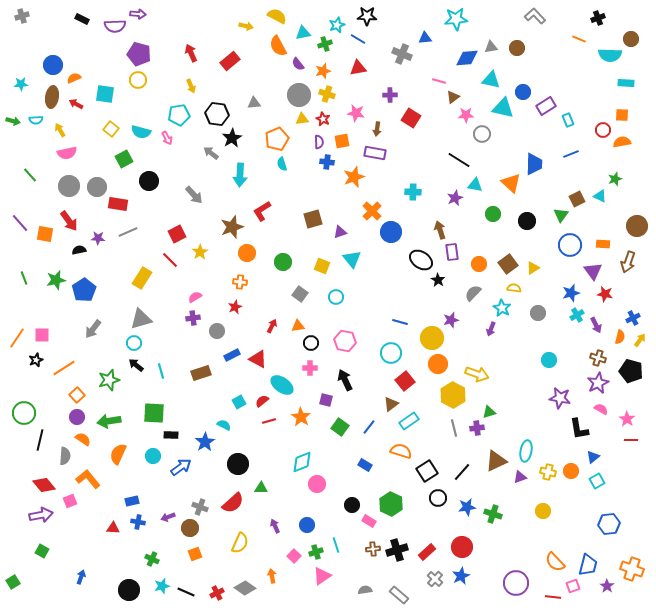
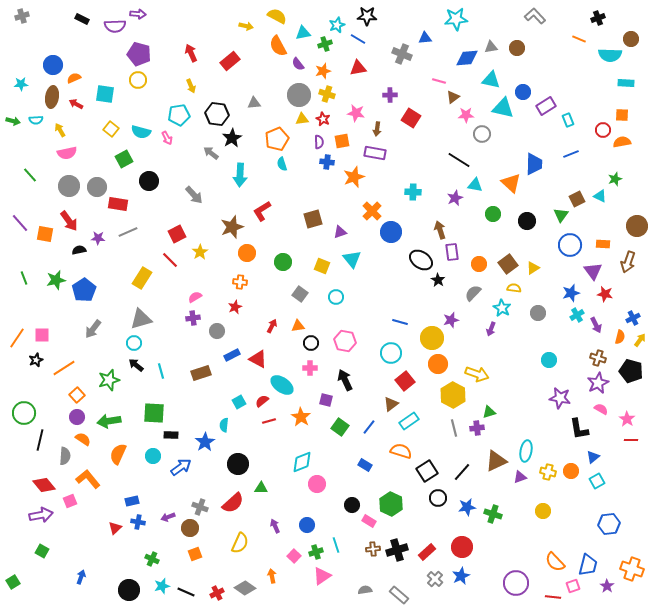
cyan semicircle at (224, 425): rotated 112 degrees counterclockwise
red triangle at (113, 528): moved 2 px right; rotated 48 degrees counterclockwise
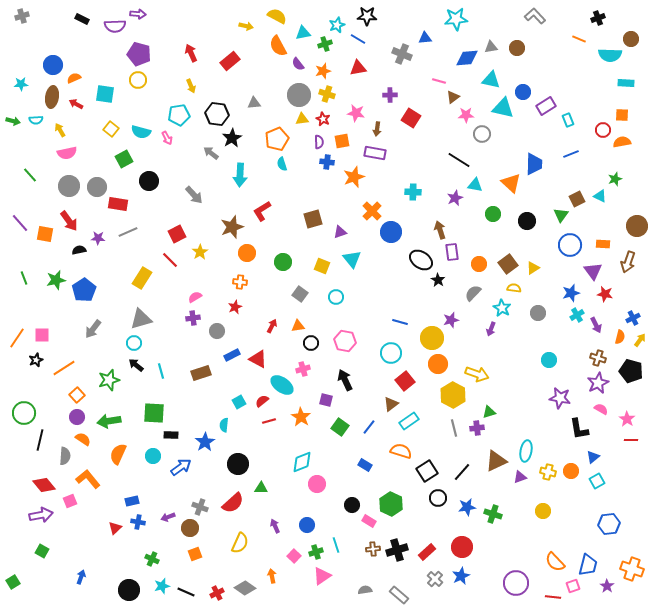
pink cross at (310, 368): moved 7 px left, 1 px down; rotated 16 degrees counterclockwise
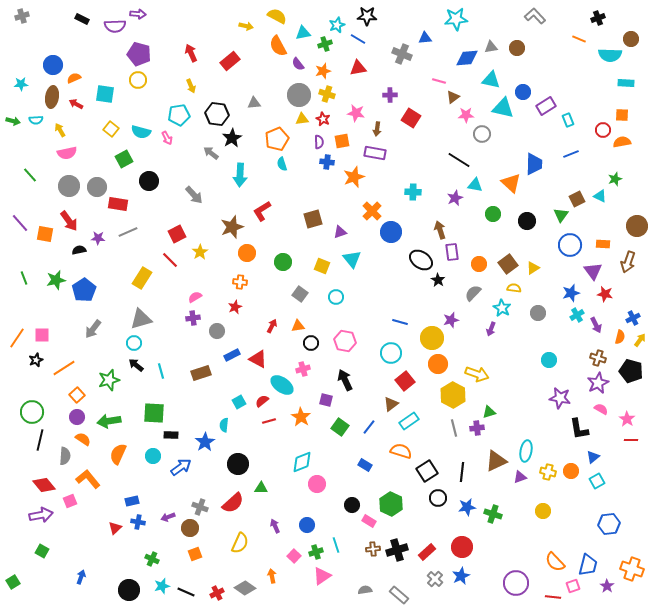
green circle at (24, 413): moved 8 px right, 1 px up
black line at (462, 472): rotated 36 degrees counterclockwise
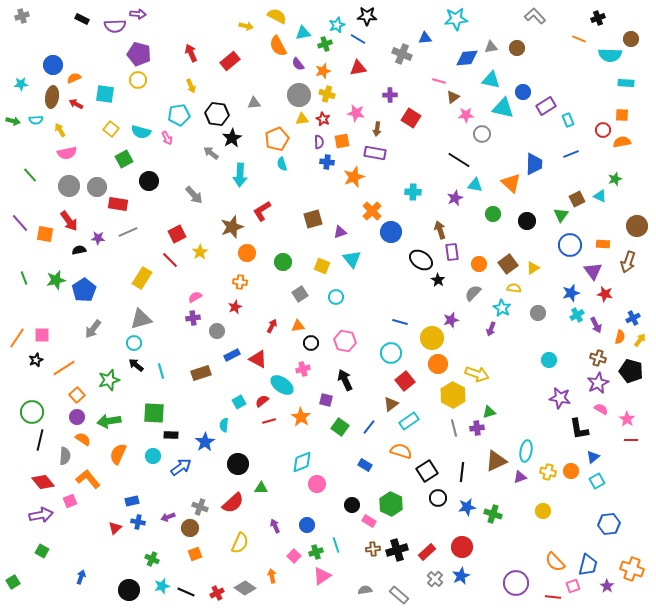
gray square at (300, 294): rotated 21 degrees clockwise
red diamond at (44, 485): moved 1 px left, 3 px up
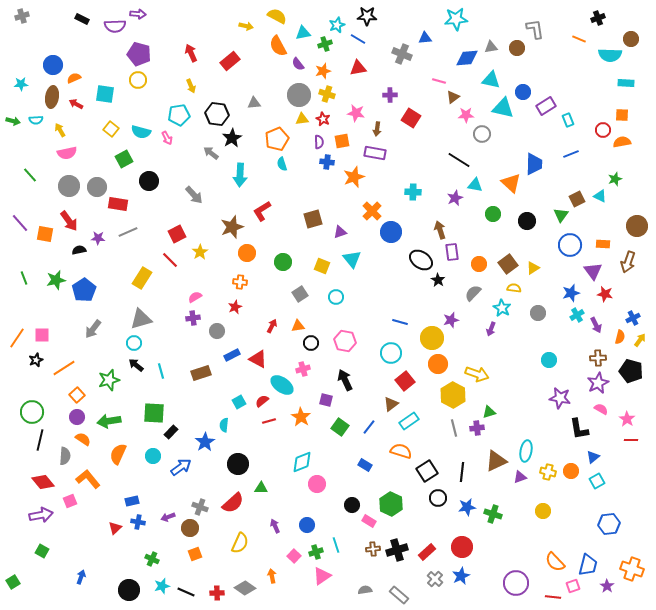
gray L-shape at (535, 16): moved 13 px down; rotated 35 degrees clockwise
brown cross at (598, 358): rotated 21 degrees counterclockwise
black rectangle at (171, 435): moved 3 px up; rotated 48 degrees counterclockwise
red cross at (217, 593): rotated 24 degrees clockwise
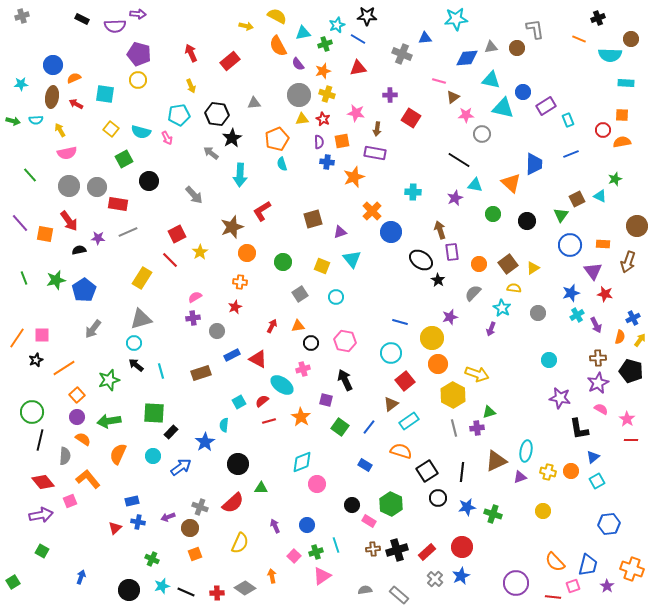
purple star at (451, 320): moved 1 px left, 3 px up
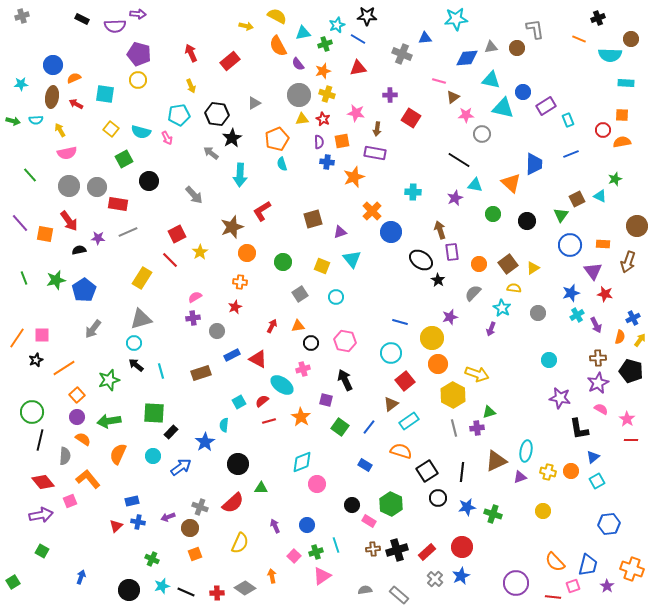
gray triangle at (254, 103): rotated 24 degrees counterclockwise
red triangle at (115, 528): moved 1 px right, 2 px up
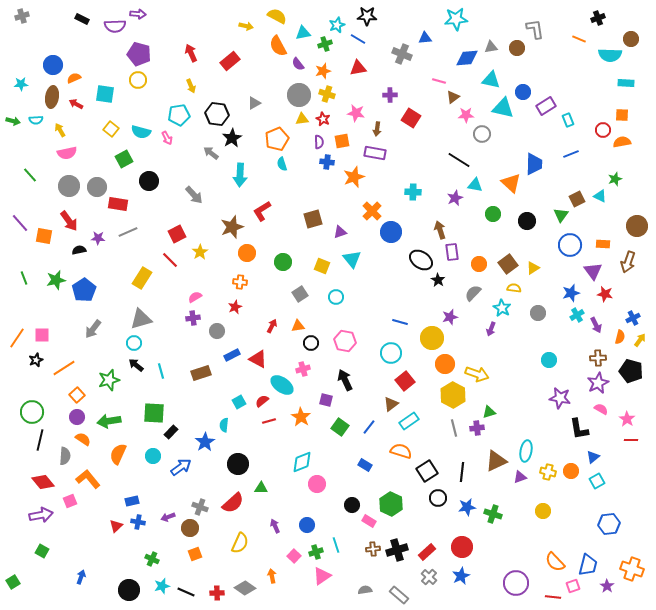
orange square at (45, 234): moved 1 px left, 2 px down
orange circle at (438, 364): moved 7 px right
gray cross at (435, 579): moved 6 px left, 2 px up
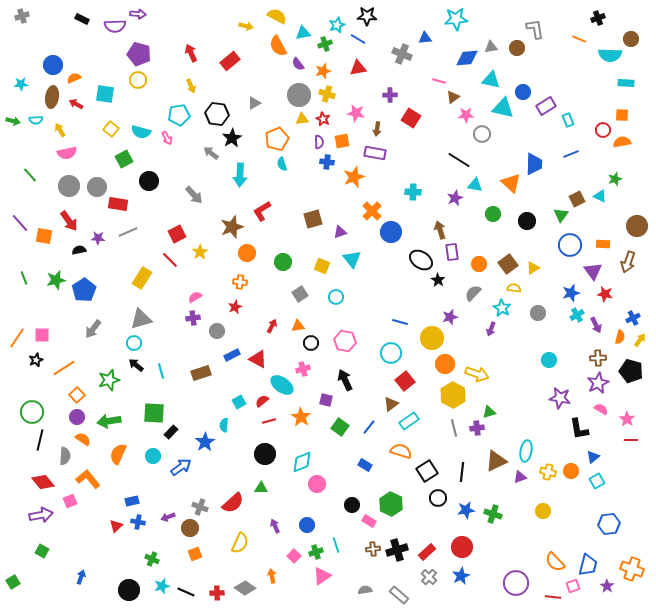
black circle at (238, 464): moved 27 px right, 10 px up
blue star at (467, 507): moved 1 px left, 3 px down
